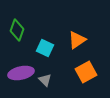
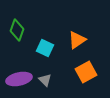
purple ellipse: moved 2 px left, 6 px down
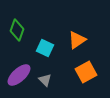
purple ellipse: moved 4 px up; rotated 30 degrees counterclockwise
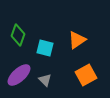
green diamond: moved 1 px right, 5 px down
cyan square: rotated 12 degrees counterclockwise
orange square: moved 3 px down
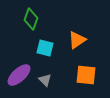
green diamond: moved 13 px right, 16 px up
orange square: rotated 35 degrees clockwise
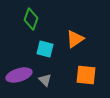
orange triangle: moved 2 px left, 1 px up
cyan square: moved 1 px down
purple ellipse: rotated 25 degrees clockwise
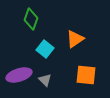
cyan square: rotated 24 degrees clockwise
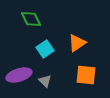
green diamond: rotated 45 degrees counterclockwise
orange triangle: moved 2 px right, 4 px down
cyan square: rotated 18 degrees clockwise
gray triangle: moved 1 px down
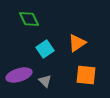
green diamond: moved 2 px left
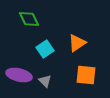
purple ellipse: rotated 30 degrees clockwise
